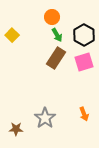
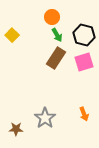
black hexagon: rotated 15 degrees counterclockwise
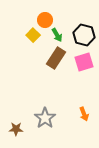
orange circle: moved 7 px left, 3 px down
yellow square: moved 21 px right
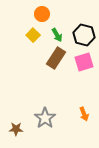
orange circle: moved 3 px left, 6 px up
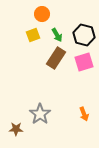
yellow square: rotated 24 degrees clockwise
gray star: moved 5 px left, 4 px up
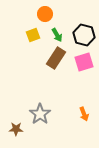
orange circle: moved 3 px right
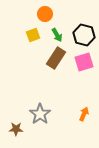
orange arrow: rotated 136 degrees counterclockwise
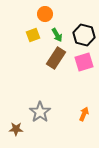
gray star: moved 2 px up
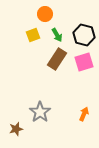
brown rectangle: moved 1 px right, 1 px down
brown star: rotated 16 degrees counterclockwise
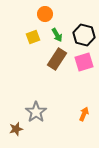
yellow square: moved 2 px down
gray star: moved 4 px left
